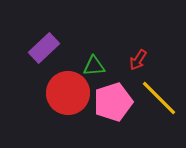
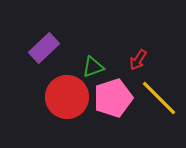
green triangle: moved 1 px left, 1 px down; rotated 15 degrees counterclockwise
red circle: moved 1 px left, 4 px down
pink pentagon: moved 4 px up
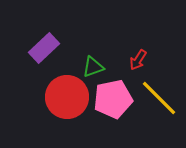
pink pentagon: moved 1 px down; rotated 6 degrees clockwise
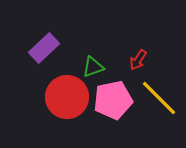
pink pentagon: moved 1 px down
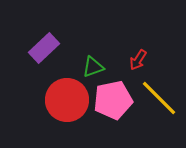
red circle: moved 3 px down
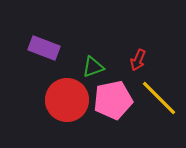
purple rectangle: rotated 64 degrees clockwise
red arrow: rotated 10 degrees counterclockwise
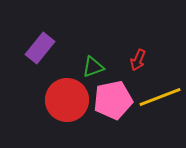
purple rectangle: moved 4 px left; rotated 72 degrees counterclockwise
yellow line: moved 1 px right, 1 px up; rotated 66 degrees counterclockwise
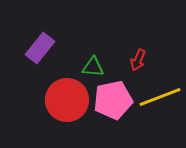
green triangle: rotated 25 degrees clockwise
